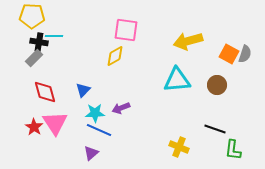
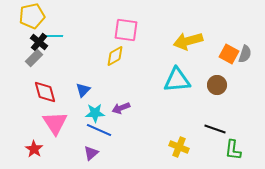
yellow pentagon: rotated 15 degrees counterclockwise
black cross: rotated 30 degrees clockwise
red star: moved 22 px down
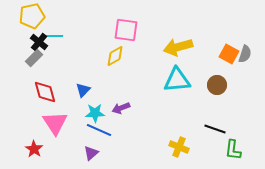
yellow arrow: moved 10 px left, 6 px down
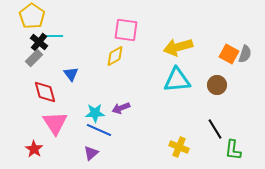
yellow pentagon: rotated 25 degrees counterclockwise
blue triangle: moved 12 px left, 16 px up; rotated 21 degrees counterclockwise
black line: rotated 40 degrees clockwise
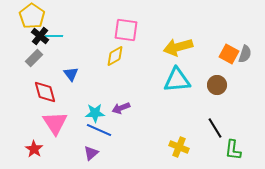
black cross: moved 1 px right, 6 px up
black line: moved 1 px up
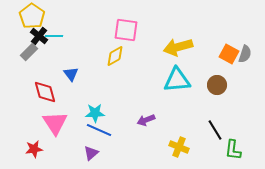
black cross: moved 1 px left
gray rectangle: moved 5 px left, 6 px up
purple arrow: moved 25 px right, 12 px down
black line: moved 2 px down
red star: rotated 30 degrees clockwise
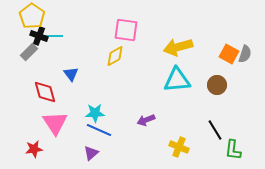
black cross: rotated 18 degrees counterclockwise
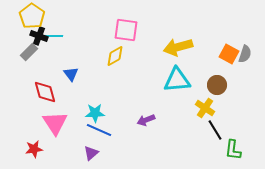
yellow cross: moved 26 px right, 39 px up; rotated 12 degrees clockwise
